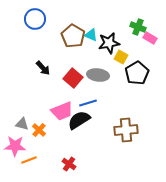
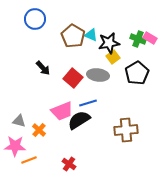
green cross: moved 12 px down
yellow square: moved 8 px left; rotated 24 degrees clockwise
gray triangle: moved 3 px left, 3 px up
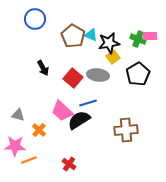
pink rectangle: moved 2 px up; rotated 32 degrees counterclockwise
black arrow: rotated 14 degrees clockwise
black pentagon: moved 1 px right, 1 px down
pink trapezoid: rotated 65 degrees clockwise
gray triangle: moved 1 px left, 6 px up
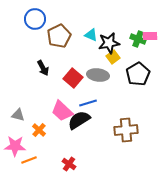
brown pentagon: moved 14 px left; rotated 15 degrees clockwise
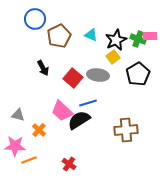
black star: moved 7 px right, 3 px up; rotated 15 degrees counterclockwise
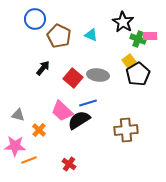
brown pentagon: rotated 20 degrees counterclockwise
black star: moved 7 px right, 18 px up; rotated 15 degrees counterclockwise
yellow square: moved 16 px right, 4 px down
black arrow: rotated 112 degrees counterclockwise
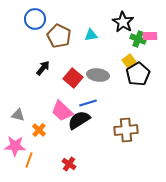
cyan triangle: rotated 32 degrees counterclockwise
orange line: rotated 49 degrees counterclockwise
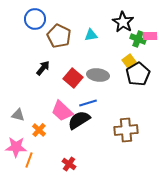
pink star: moved 1 px right, 1 px down
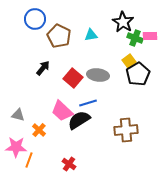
green cross: moved 3 px left, 1 px up
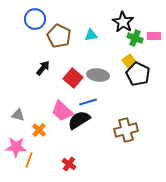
pink rectangle: moved 4 px right
black pentagon: rotated 15 degrees counterclockwise
blue line: moved 1 px up
brown cross: rotated 10 degrees counterclockwise
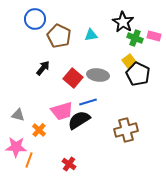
pink rectangle: rotated 16 degrees clockwise
pink trapezoid: rotated 60 degrees counterclockwise
